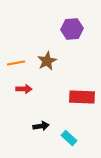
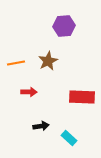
purple hexagon: moved 8 px left, 3 px up
brown star: moved 1 px right
red arrow: moved 5 px right, 3 px down
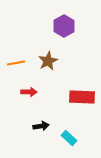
purple hexagon: rotated 25 degrees counterclockwise
